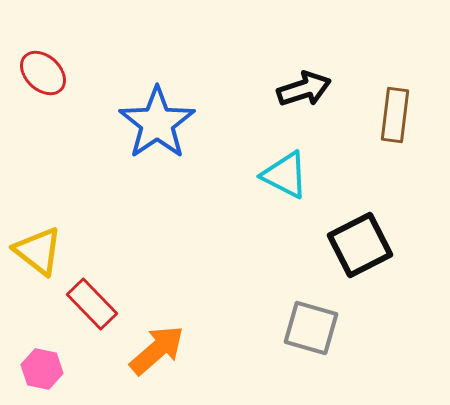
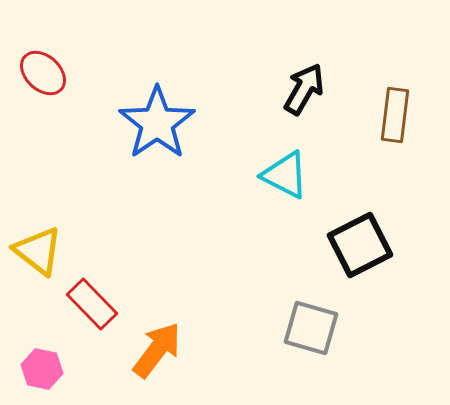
black arrow: rotated 42 degrees counterclockwise
orange arrow: rotated 12 degrees counterclockwise
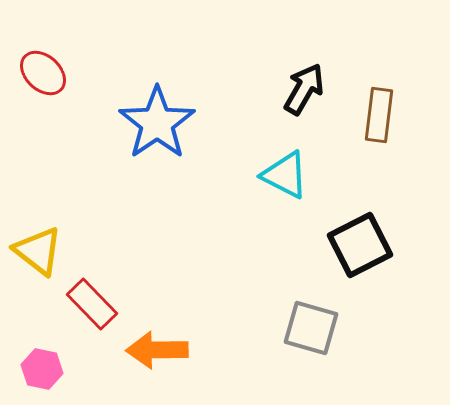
brown rectangle: moved 16 px left
orange arrow: rotated 128 degrees counterclockwise
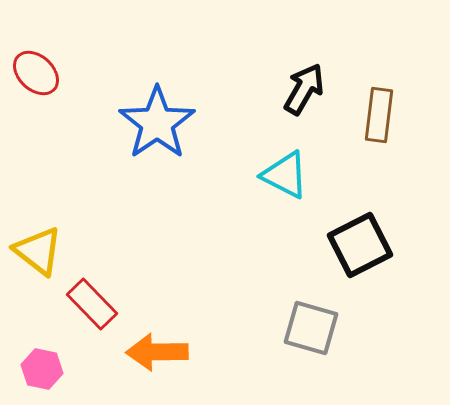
red ellipse: moved 7 px left
orange arrow: moved 2 px down
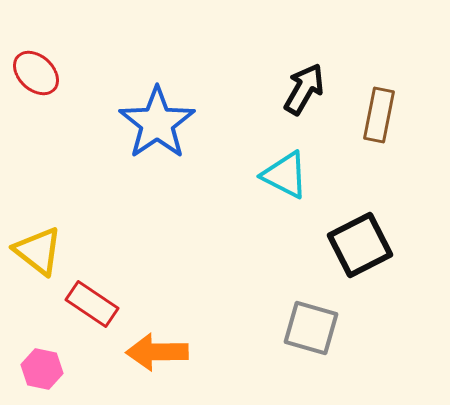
brown rectangle: rotated 4 degrees clockwise
red rectangle: rotated 12 degrees counterclockwise
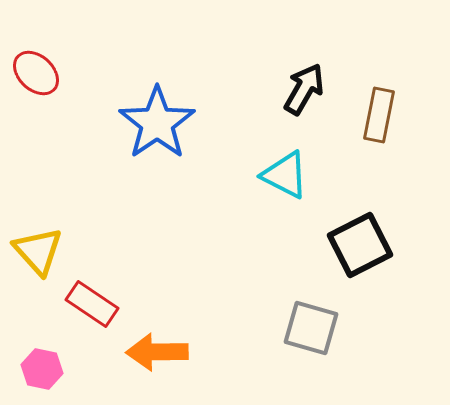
yellow triangle: rotated 10 degrees clockwise
